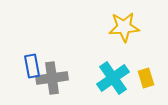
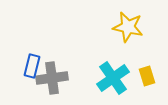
yellow star: moved 4 px right; rotated 16 degrees clockwise
blue rectangle: rotated 25 degrees clockwise
yellow rectangle: moved 1 px right, 2 px up
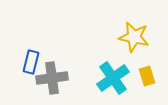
yellow star: moved 6 px right, 10 px down
blue rectangle: moved 1 px left, 4 px up
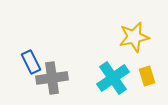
yellow star: rotated 24 degrees counterclockwise
blue rectangle: rotated 40 degrees counterclockwise
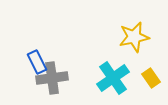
blue rectangle: moved 6 px right
yellow rectangle: moved 4 px right, 2 px down; rotated 18 degrees counterclockwise
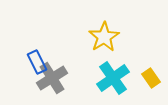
yellow star: moved 30 px left; rotated 20 degrees counterclockwise
gray cross: rotated 24 degrees counterclockwise
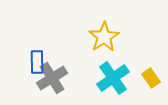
blue rectangle: rotated 25 degrees clockwise
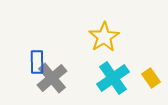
gray cross: rotated 8 degrees counterclockwise
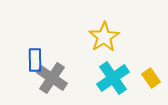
blue rectangle: moved 2 px left, 2 px up
gray cross: rotated 16 degrees counterclockwise
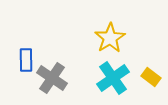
yellow star: moved 6 px right, 1 px down
blue rectangle: moved 9 px left
yellow rectangle: moved 1 px up; rotated 18 degrees counterclockwise
